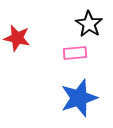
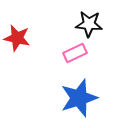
black star: rotated 28 degrees counterclockwise
pink rectangle: rotated 20 degrees counterclockwise
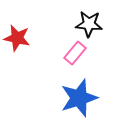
pink rectangle: rotated 25 degrees counterclockwise
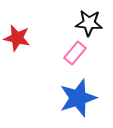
black star: moved 1 px up
blue star: moved 1 px left
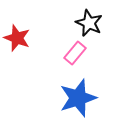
black star: rotated 20 degrees clockwise
red star: rotated 8 degrees clockwise
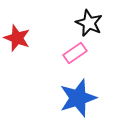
pink rectangle: rotated 15 degrees clockwise
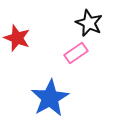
pink rectangle: moved 1 px right
blue star: moved 28 px left; rotated 12 degrees counterclockwise
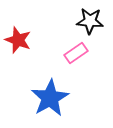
black star: moved 1 px right, 2 px up; rotated 20 degrees counterclockwise
red star: moved 1 px right, 2 px down
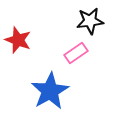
black star: rotated 12 degrees counterclockwise
blue star: moved 7 px up
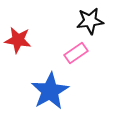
red star: rotated 12 degrees counterclockwise
